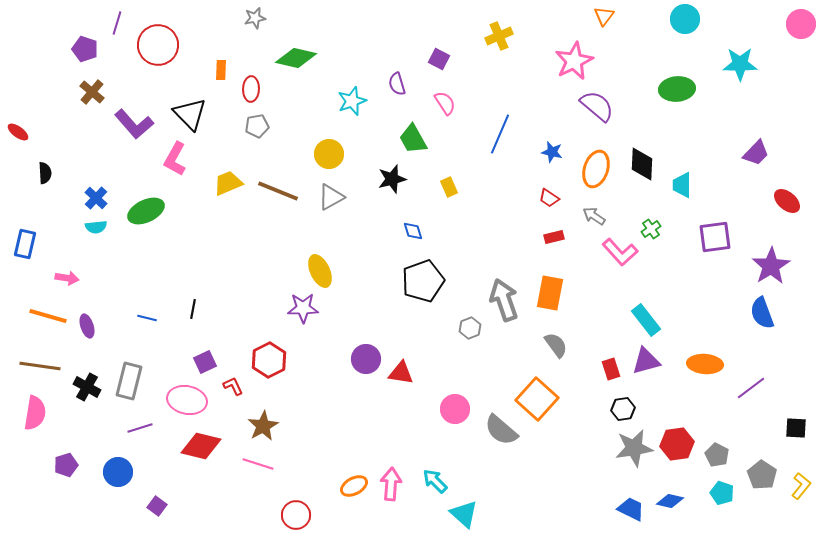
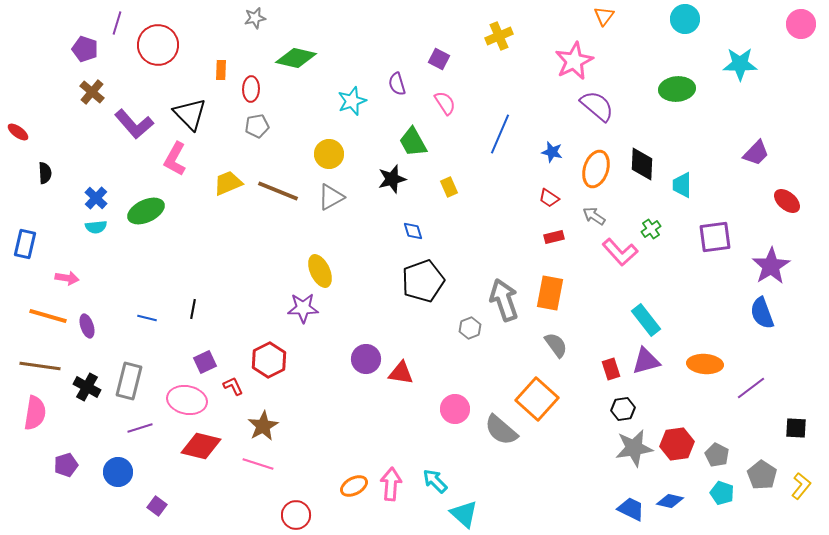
green trapezoid at (413, 139): moved 3 px down
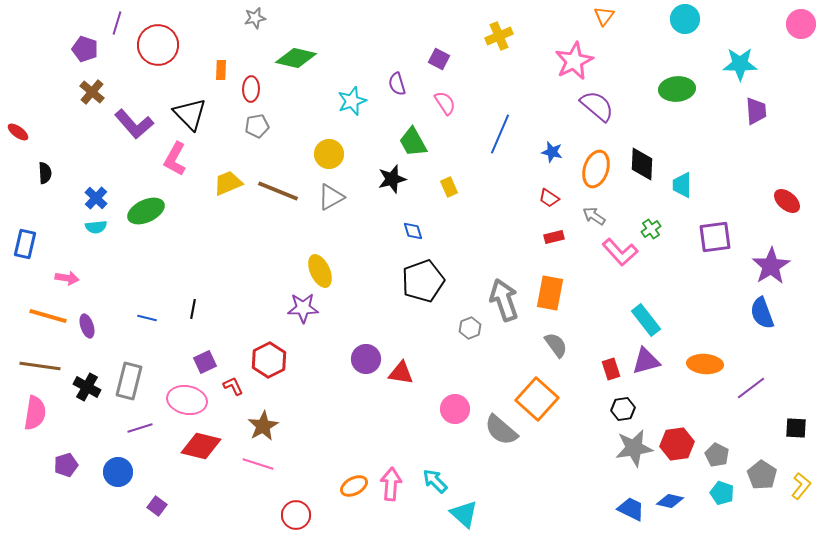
purple trapezoid at (756, 153): moved 42 px up; rotated 48 degrees counterclockwise
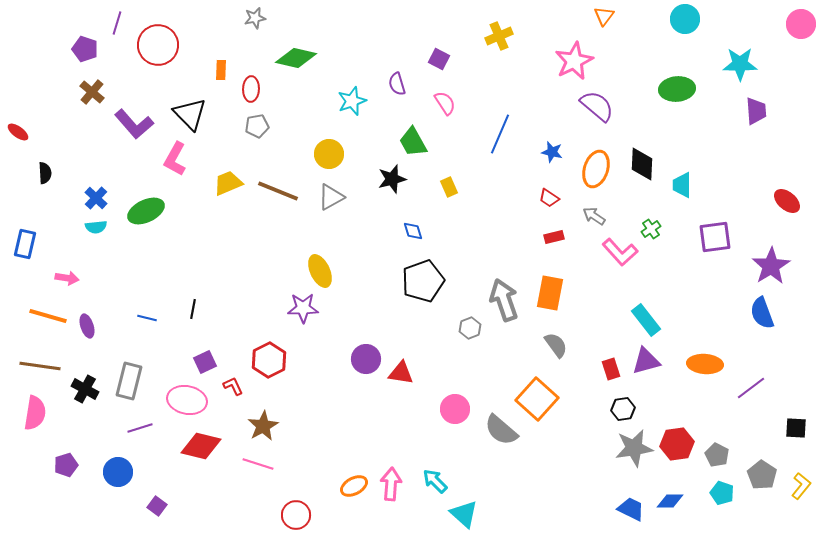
black cross at (87, 387): moved 2 px left, 2 px down
blue diamond at (670, 501): rotated 12 degrees counterclockwise
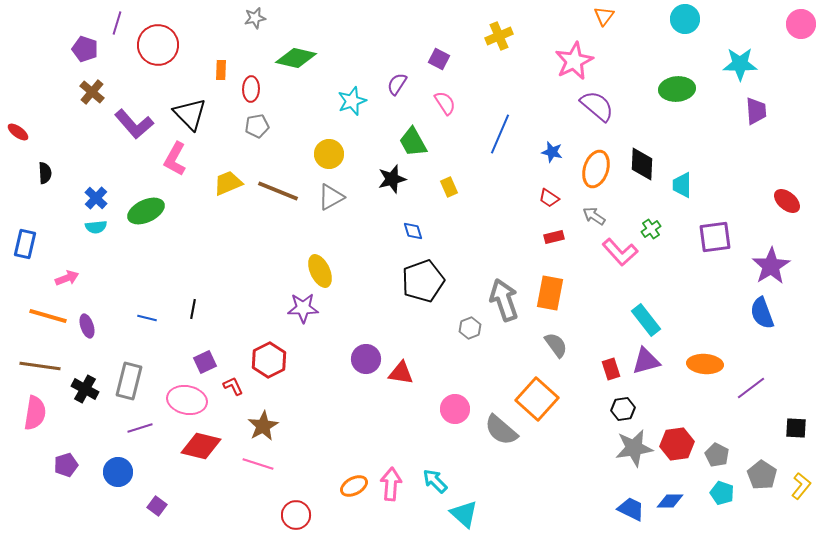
purple semicircle at (397, 84): rotated 50 degrees clockwise
pink arrow at (67, 278): rotated 30 degrees counterclockwise
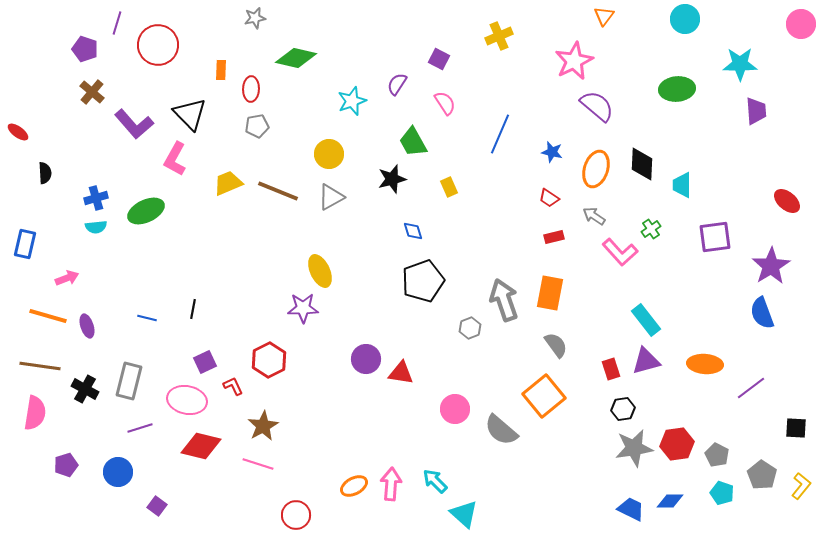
blue cross at (96, 198): rotated 30 degrees clockwise
orange square at (537, 399): moved 7 px right, 3 px up; rotated 9 degrees clockwise
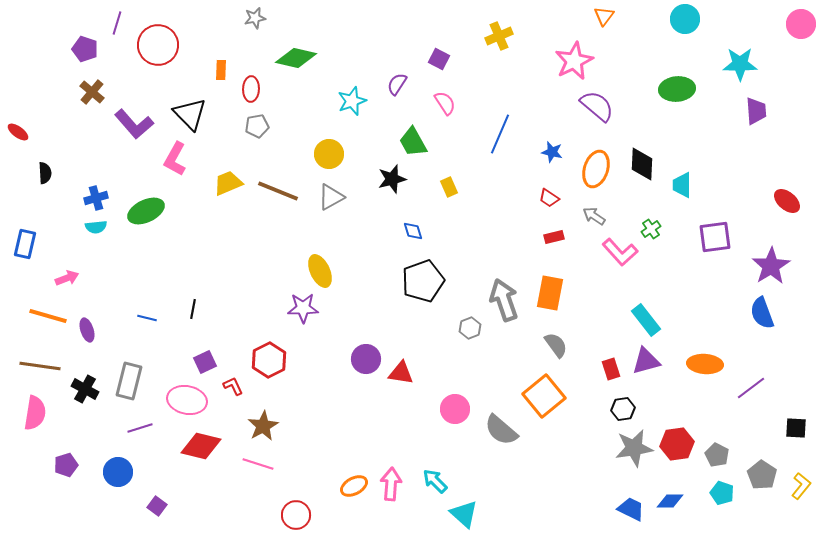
purple ellipse at (87, 326): moved 4 px down
